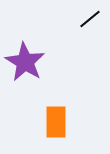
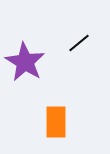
black line: moved 11 px left, 24 px down
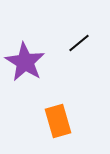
orange rectangle: moved 2 px right, 1 px up; rotated 16 degrees counterclockwise
